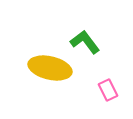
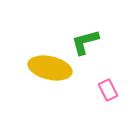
green L-shape: rotated 68 degrees counterclockwise
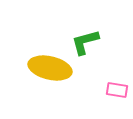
pink rectangle: moved 9 px right; rotated 55 degrees counterclockwise
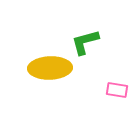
yellow ellipse: rotated 15 degrees counterclockwise
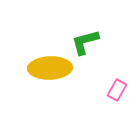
pink rectangle: rotated 70 degrees counterclockwise
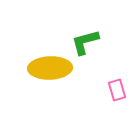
pink rectangle: rotated 45 degrees counterclockwise
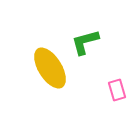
yellow ellipse: rotated 60 degrees clockwise
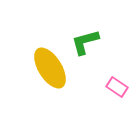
pink rectangle: moved 3 px up; rotated 40 degrees counterclockwise
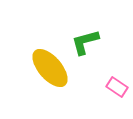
yellow ellipse: rotated 9 degrees counterclockwise
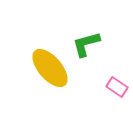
green L-shape: moved 1 px right, 2 px down
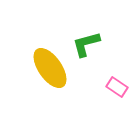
yellow ellipse: rotated 6 degrees clockwise
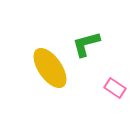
pink rectangle: moved 2 px left, 1 px down
